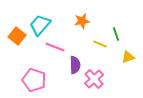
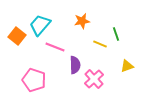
yellow triangle: moved 1 px left, 9 px down
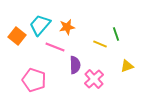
orange star: moved 15 px left, 6 px down
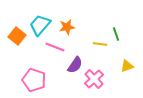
yellow line: rotated 16 degrees counterclockwise
purple semicircle: rotated 36 degrees clockwise
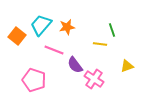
cyan trapezoid: moved 1 px right
green line: moved 4 px left, 4 px up
pink line: moved 1 px left, 3 px down
purple semicircle: rotated 108 degrees clockwise
pink cross: rotated 12 degrees counterclockwise
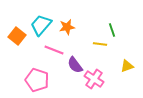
pink pentagon: moved 3 px right
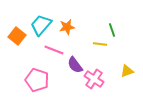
yellow triangle: moved 5 px down
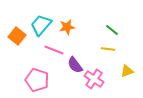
green line: rotated 32 degrees counterclockwise
yellow line: moved 8 px right, 5 px down
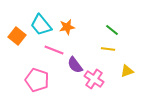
cyan trapezoid: rotated 80 degrees counterclockwise
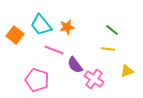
orange square: moved 2 px left, 1 px up
